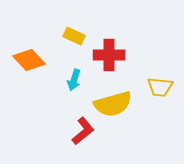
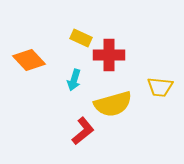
yellow rectangle: moved 7 px right, 2 px down
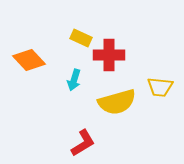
yellow semicircle: moved 4 px right, 2 px up
red L-shape: moved 12 px down; rotated 8 degrees clockwise
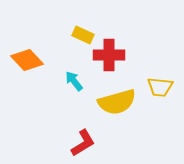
yellow rectangle: moved 2 px right, 3 px up
orange diamond: moved 2 px left
cyan arrow: moved 1 px down; rotated 125 degrees clockwise
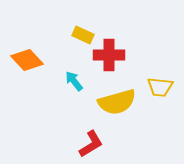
red L-shape: moved 8 px right, 1 px down
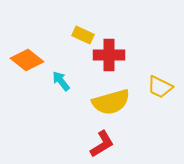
orange diamond: rotated 8 degrees counterclockwise
cyan arrow: moved 13 px left
yellow trapezoid: rotated 20 degrees clockwise
yellow semicircle: moved 6 px left
red L-shape: moved 11 px right
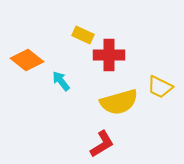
yellow semicircle: moved 8 px right
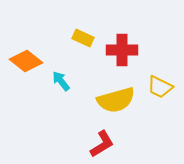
yellow rectangle: moved 3 px down
red cross: moved 13 px right, 5 px up
orange diamond: moved 1 px left, 1 px down
yellow semicircle: moved 3 px left, 2 px up
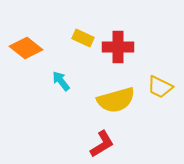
red cross: moved 4 px left, 3 px up
orange diamond: moved 13 px up
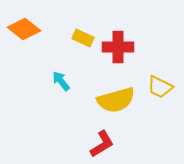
orange diamond: moved 2 px left, 19 px up
